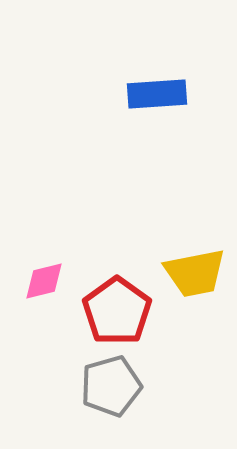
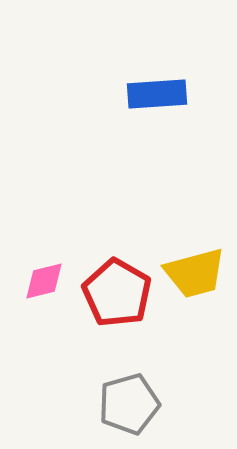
yellow trapezoid: rotated 4 degrees counterclockwise
red pentagon: moved 18 px up; rotated 6 degrees counterclockwise
gray pentagon: moved 18 px right, 18 px down
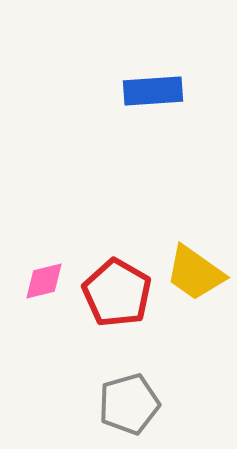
blue rectangle: moved 4 px left, 3 px up
yellow trapezoid: rotated 50 degrees clockwise
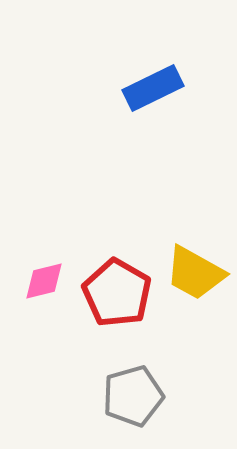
blue rectangle: moved 3 px up; rotated 22 degrees counterclockwise
yellow trapezoid: rotated 6 degrees counterclockwise
gray pentagon: moved 4 px right, 8 px up
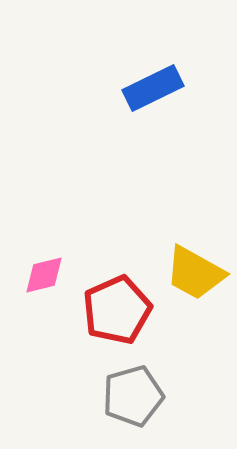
pink diamond: moved 6 px up
red pentagon: moved 17 px down; rotated 18 degrees clockwise
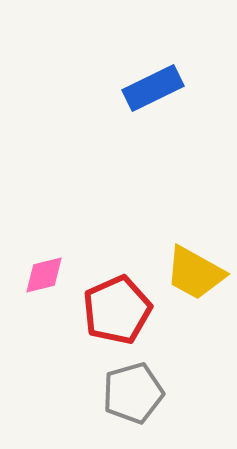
gray pentagon: moved 3 px up
